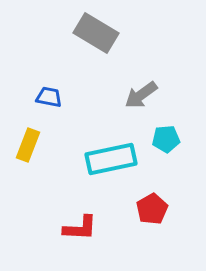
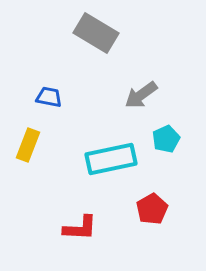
cyan pentagon: rotated 20 degrees counterclockwise
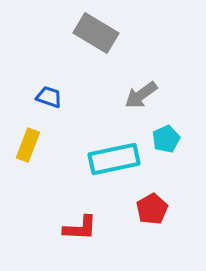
blue trapezoid: rotated 8 degrees clockwise
cyan rectangle: moved 3 px right
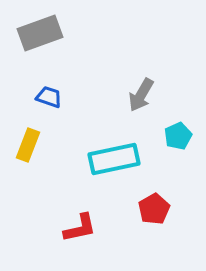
gray rectangle: moved 56 px left; rotated 51 degrees counterclockwise
gray arrow: rotated 24 degrees counterclockwise
cyan pentagon: moved 12 px right, 3 px up
red pentagon: moved 2 px right
red L-shape: rotated 15 degrees counterclockwise
